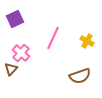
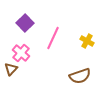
purple square: moved 10 px right, 4 px down; rotated 18 degrees counterclockwise
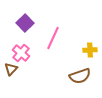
yellow cross: moved 3 px right, 9 px down; rotated 32 degrees counterclockwise
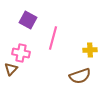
purple square: moved 3 px right, 3 px up; rotated 18 degrees counterclockwise
pink line: rotated 10 degrees counterclockwise
pink cross: rotated 30 degrees counterclockwise
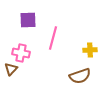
purple square: rotated 30 degrees counterclockwise
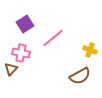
purple square: moved 3 px left, 4 px down; rotated 30 degrees counterclockwise
pink line: rotated 35 degrees clockwise
yellow cross: rotated 24 degrees clockwise
brown semicircle: rotated 10 degrees counterclockwise
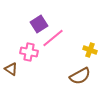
purple square: moved 14 px right
pink cross: moved 8 px right, 1 px up
brown triangle: rotated 40 degrees counterclockwise
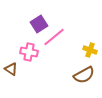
pink line: moved 1 px right, 1 px up
brown semicircle: moved 4 px right, 1 px up
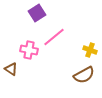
purple square: moved 2 px left, 11 px up
pink cross: moved 2 px up
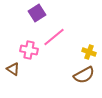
yellow cross: moved 1 px left, 2 px down
brown triangle: moved 2 px right
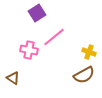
brown triangle: moved 9 px down
